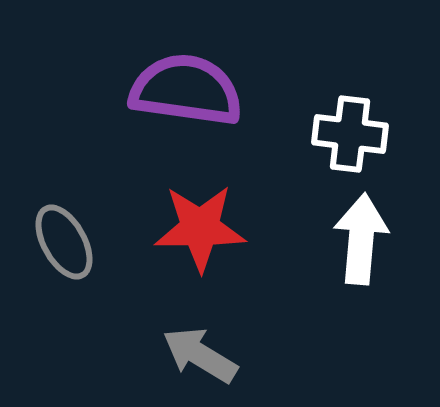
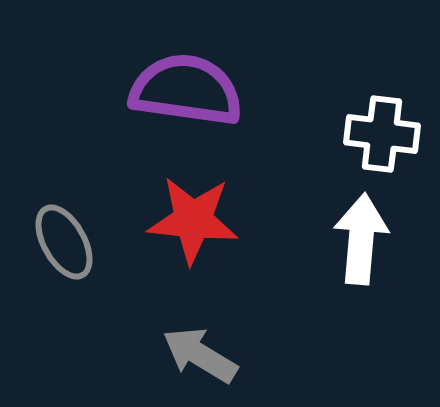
white cross: moved 32 px right
red star: moved 7 px left, 8 px up; rotated 6 degrees clockwise
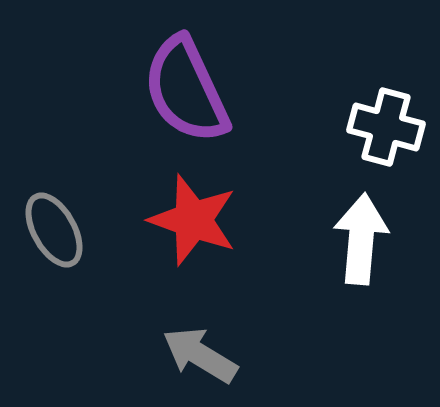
purple semicircle: rotated 123 degrees counterclockwise
white cross: moved 4 px right, 7 px up; rotated 8 degrees clockwise
red star: rotated 14 degrees clockwise
gray ellipse: moved 10 px left, 12 px up
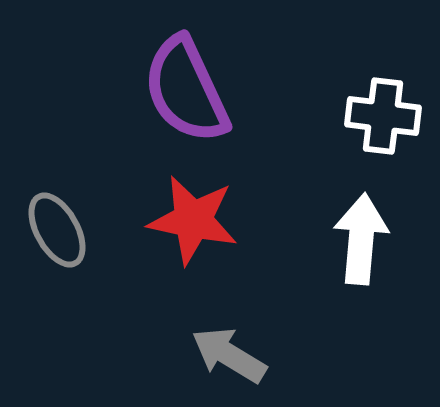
white cross: moved 3 px left, 11 px up; rotated 8 degrees counterclockwise
red star: rotated 8 degrees counterclockwise
gray ellipse: moved 3 px right
gray arrow: moved 29 px right
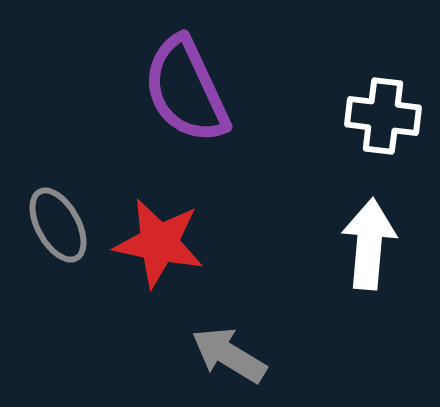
red star: moved 34 px left, 23 px down
gray ellipse: moved 1 px right, 5 px up
white arrow: moved 8 px right, 5 px down
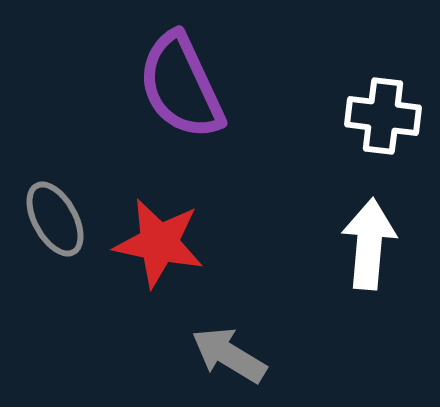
purple semicircle: moved 5 px left, 4 px up
gray ellipse: moved 3 px left, 6 px up
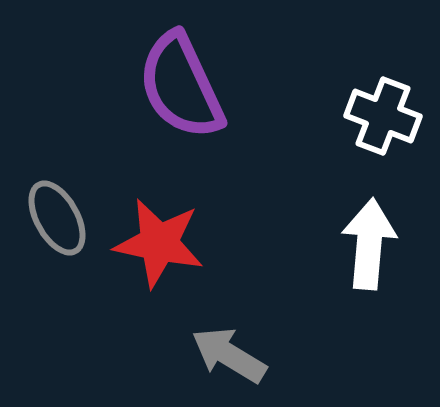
white cross: rotated 14 degrees clockwise
gray ellipse: moved 2 px right, 1 px up
